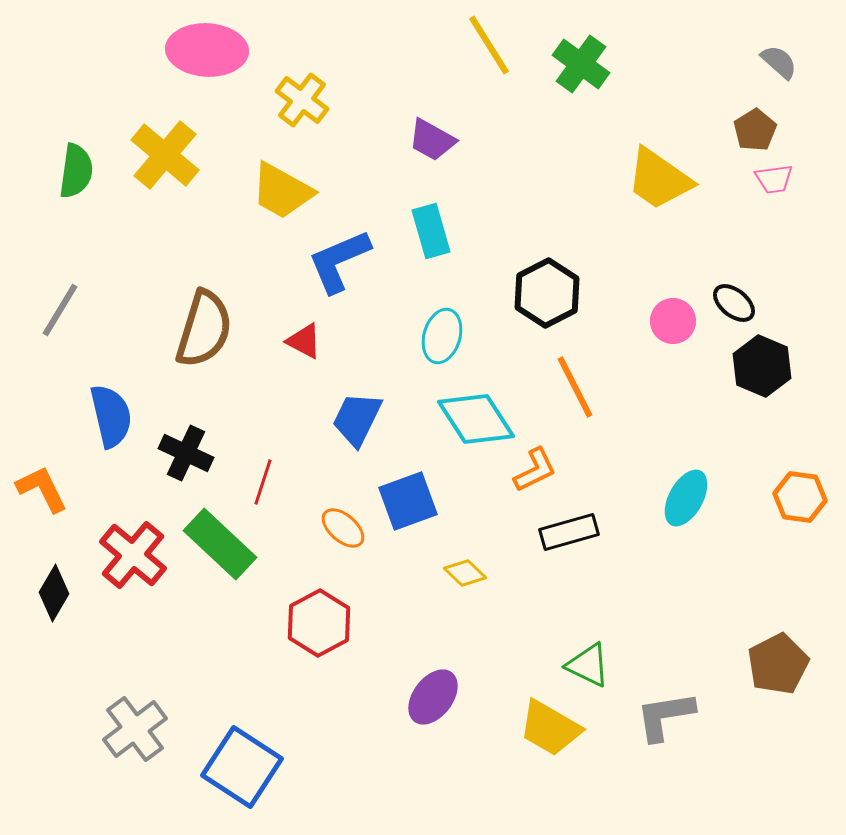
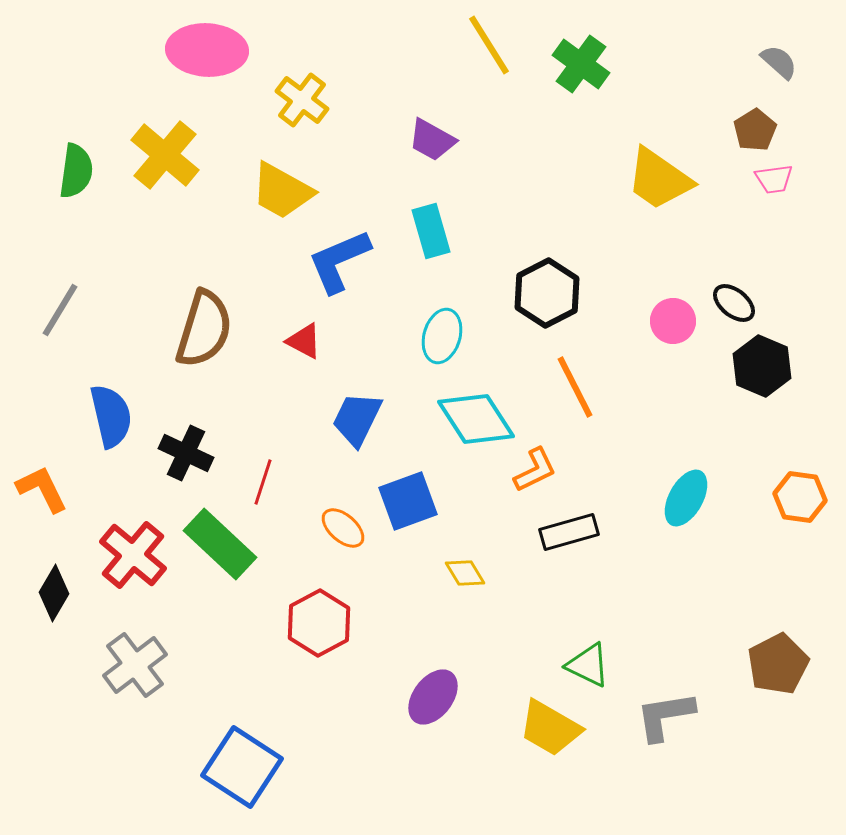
yellow diamond at (465, 573): rotated 15 degrees clockwise
gray cross at (135, 729): moved 64 px up
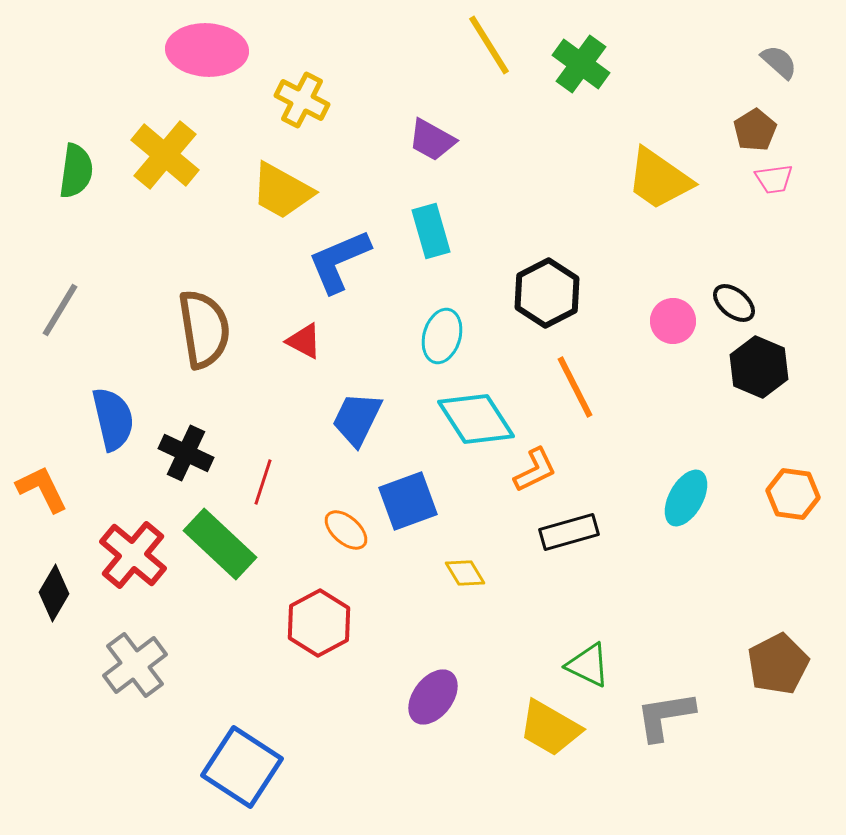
yellow cross at (302, 100): rotated 10 degrees counterclockwise
brown semicircle at (204, 329): rotated 26 degrees counterclockwise
black hexagon at (762, 366): moved 3 px left, 1 px down
blue semicircle at (111, 416): moved 2 px right, 3 px down
orange hexagon at (800, 497): moved 7 px left, 3 px up
orange ellipse at (343, 528): moved 3 px right, 2 px down
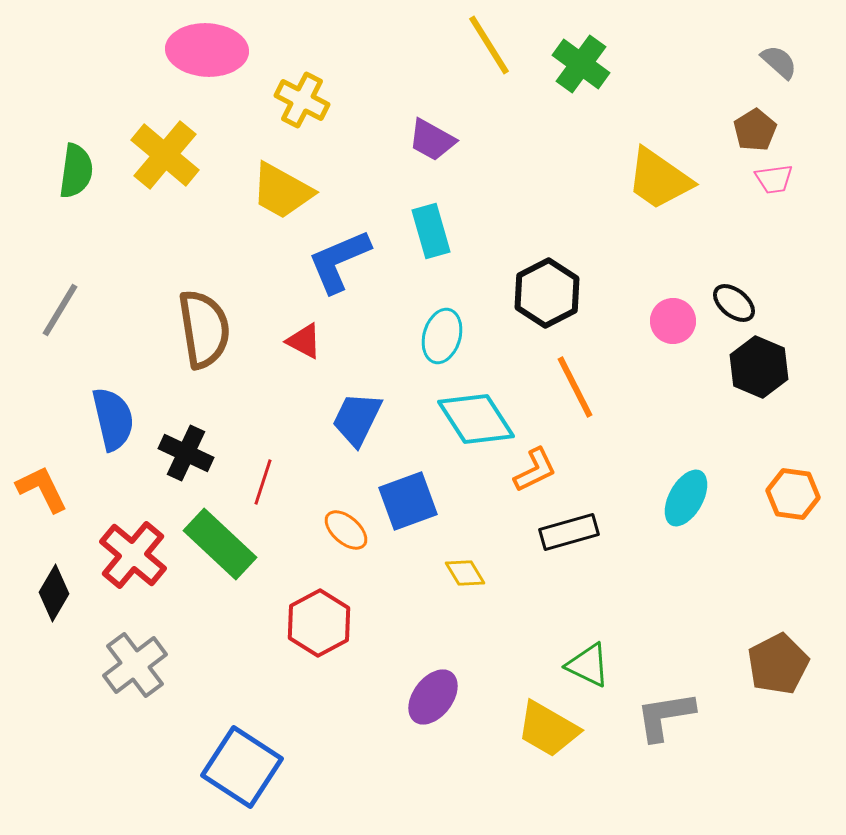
yellow trapezoid at (550, 728): moved 2 px left, 1 px down
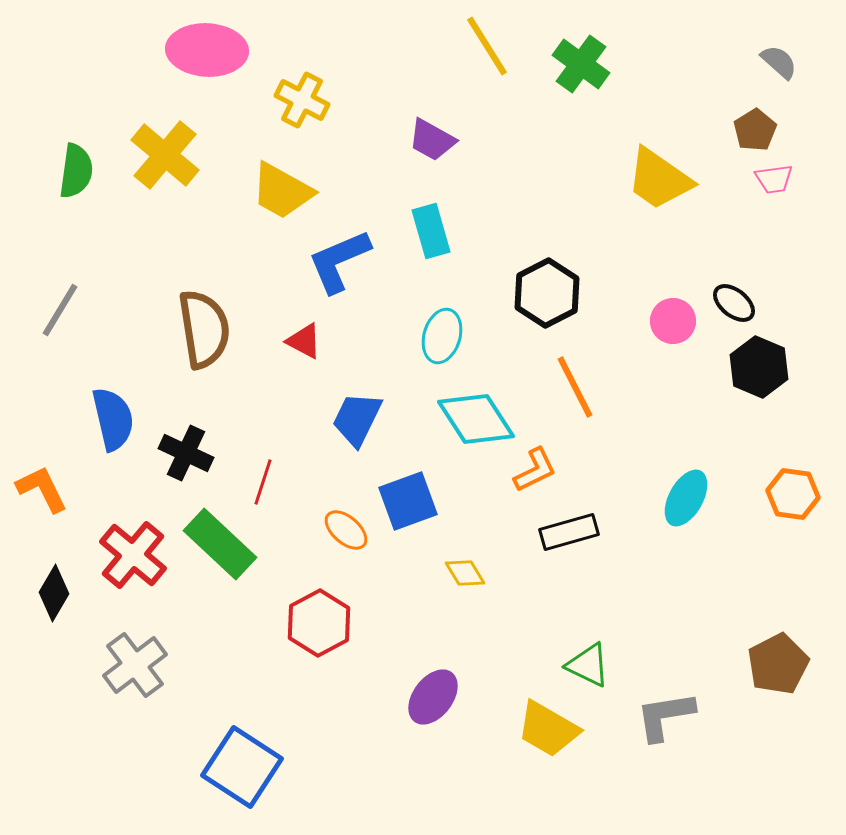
yellow line at (489, 45): moved 2 px left, 1 px down
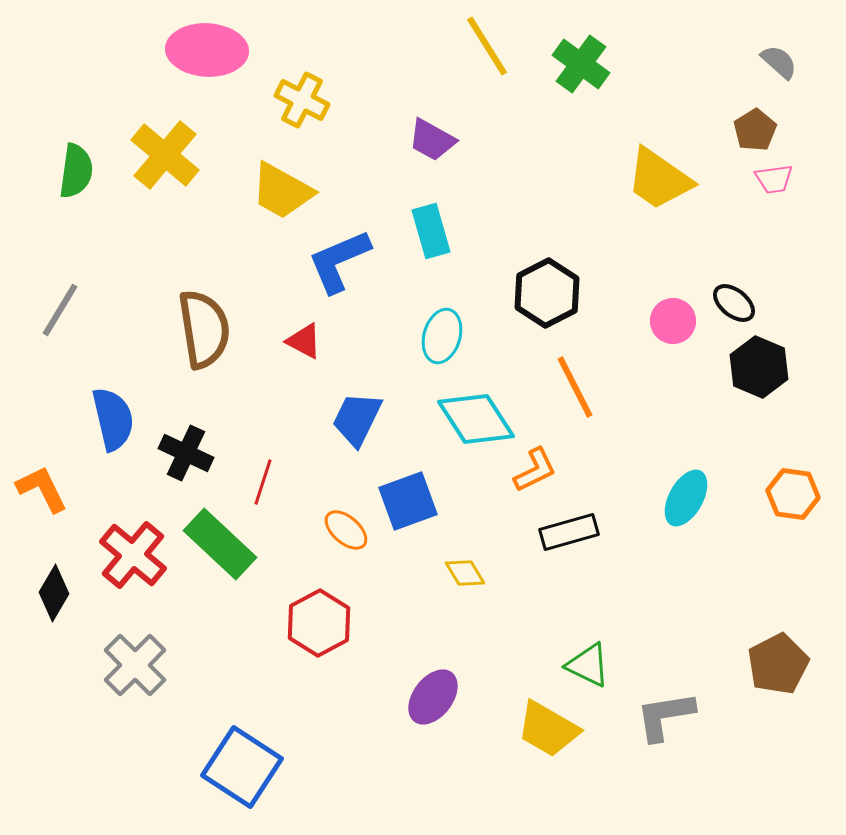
gray cross at (135, 665): rotated 8 degrees counterclockwise
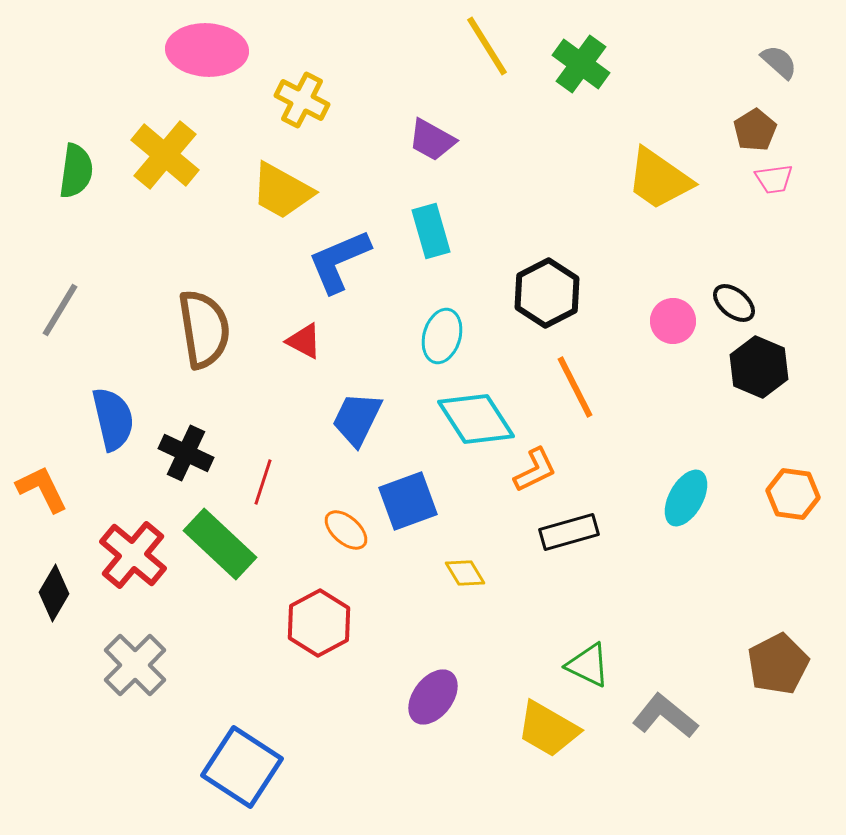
gray L-shape at (665, 716): rotated 48 degrees clockwise
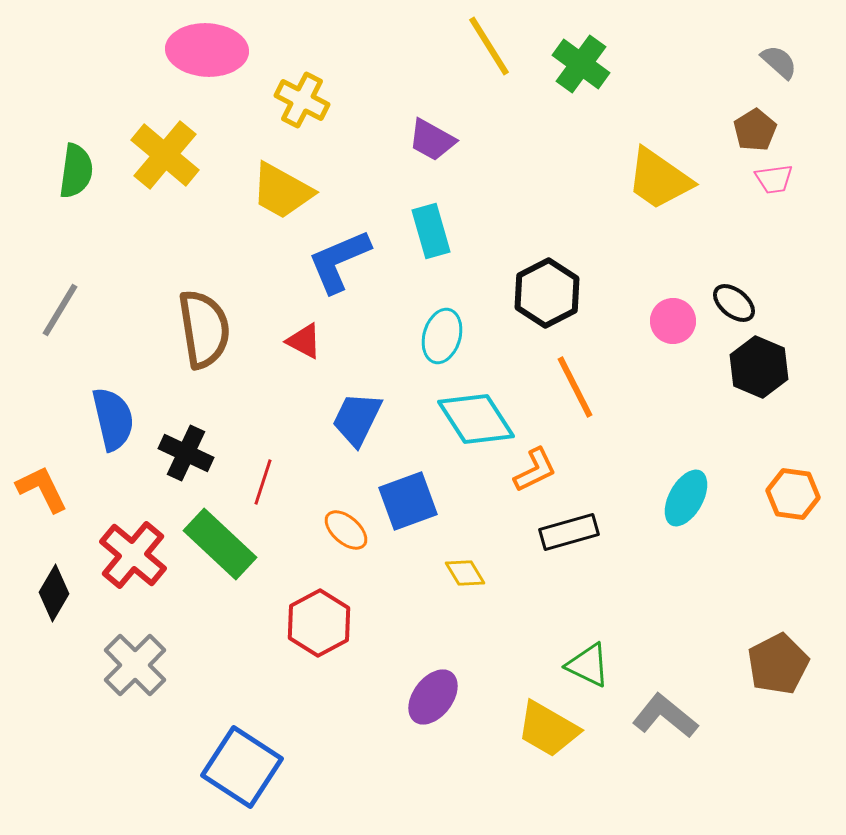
yellow line at (487, 46): moved 2 px right
